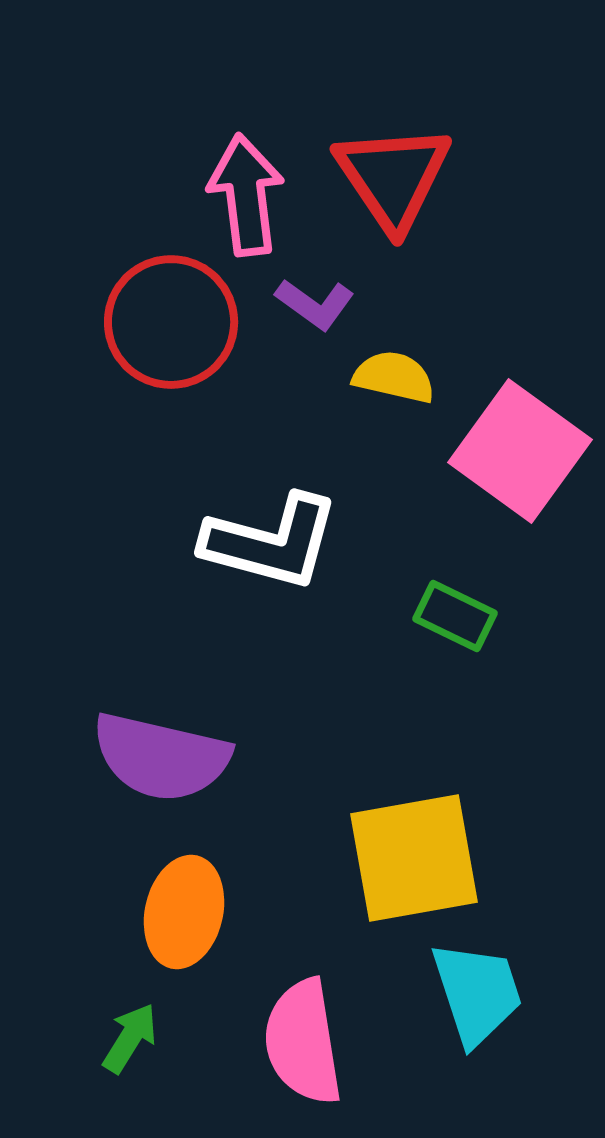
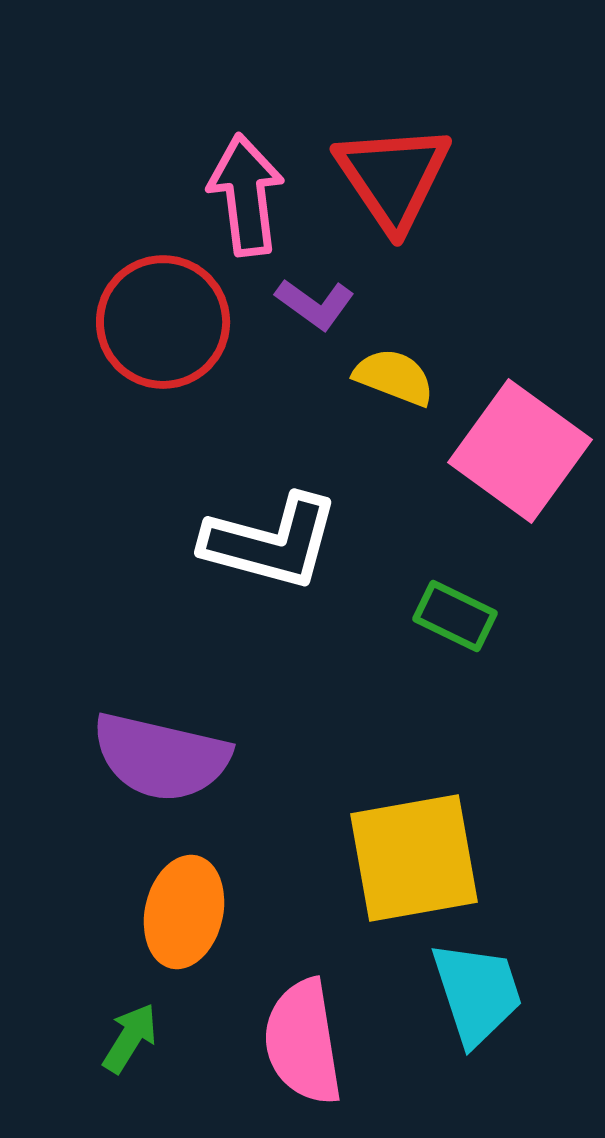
red circle: moved 8 px left
yellow semicircle: rotated 8 degrees clockwise
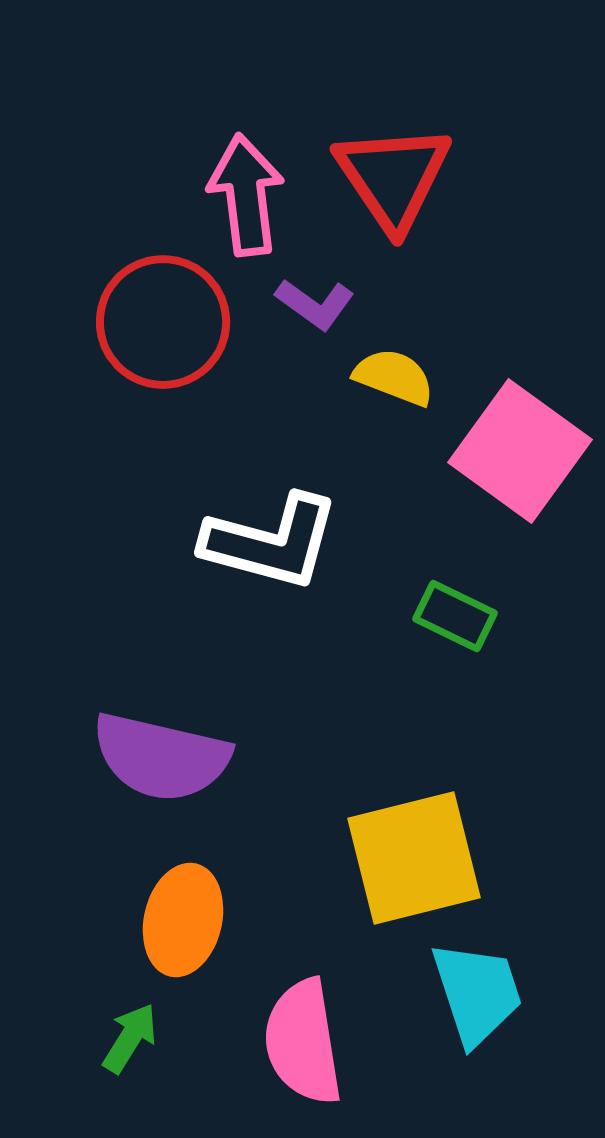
yellow square: rotated 4 degrees counterclockwise
orange ellipse: moved 1 px left, 8 px down
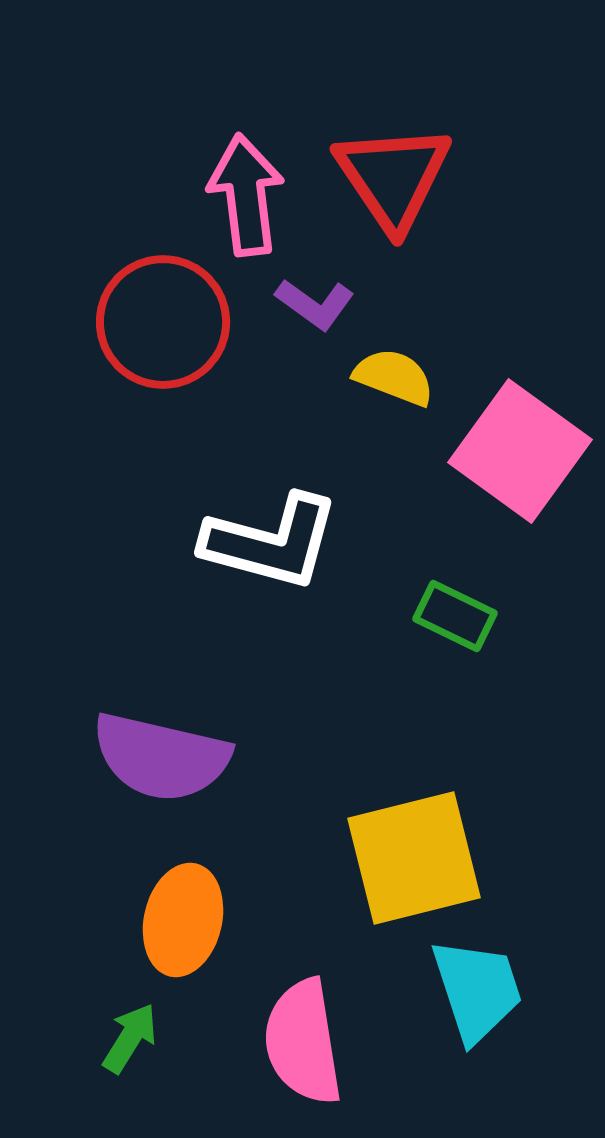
cyan trapezoid: moved 3 px up
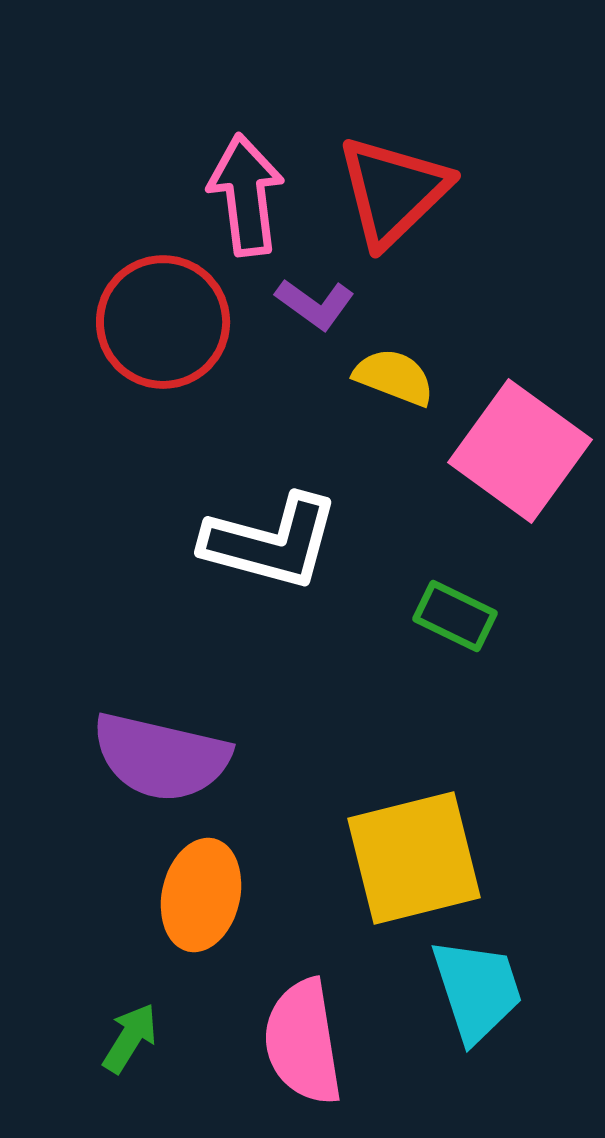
red triangle: moved 14 px down; rotated 20 degrees clockwise
orange ellipse: moved 18 px right, 25 px up
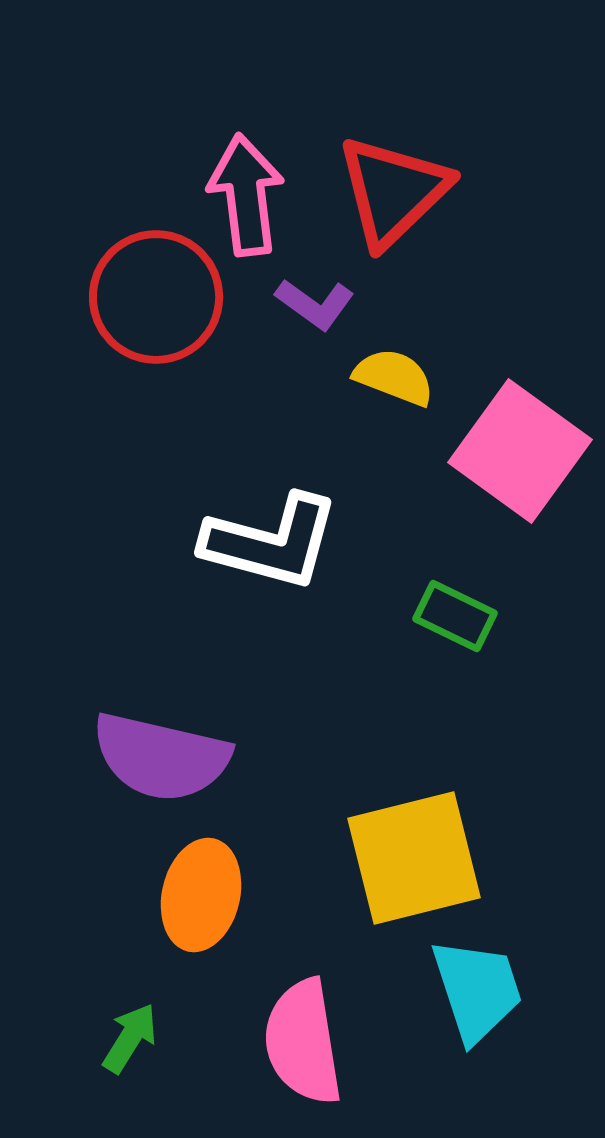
red circle: moved 7 px left, 25 px up
